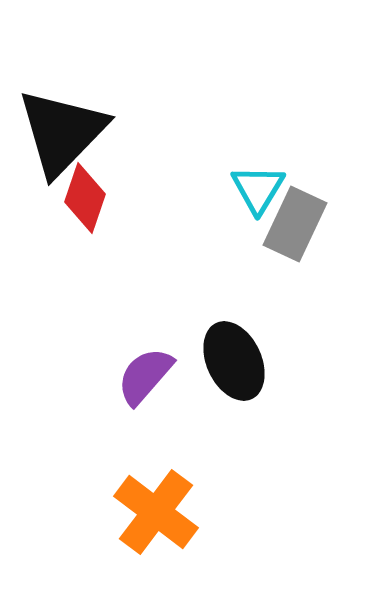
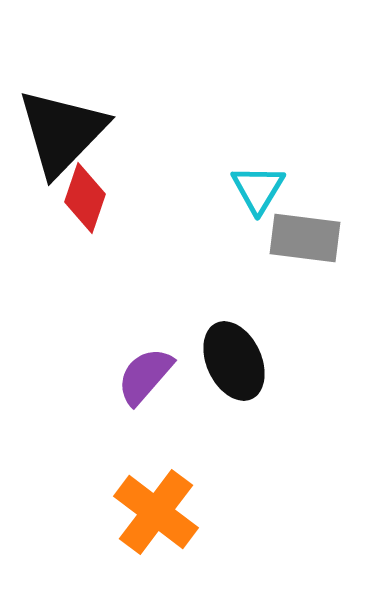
gray rectangle: moved 10 px right, 14 px down; rotated 72 degrees clockwise
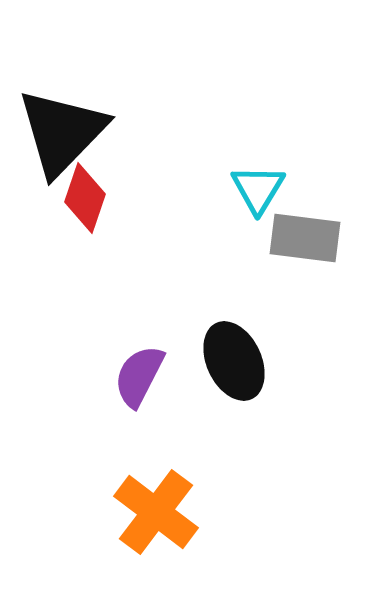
purple semicircle: moved 6 px left; rotated 14 degrees counterclockwise
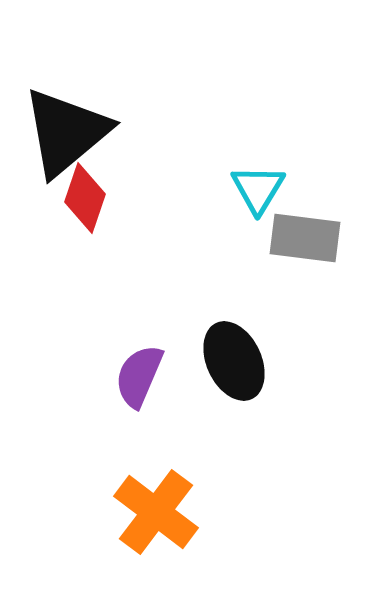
black triangle: moved 4 px right; rotated 6 degrees clockwise
purple semicircle: rotated 4 degrees counterclockwise
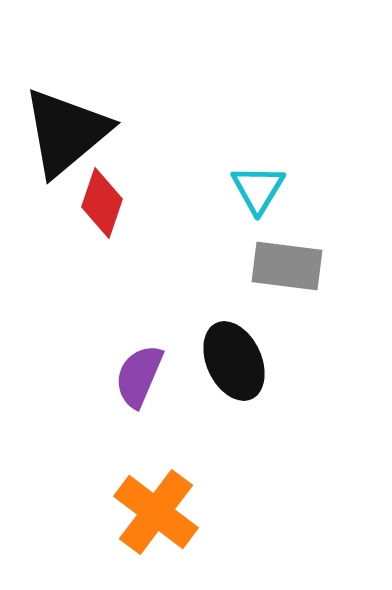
red diamond: moved 17 px right, 5 px down
gray rectangle: moved 18 px left, 28 px down
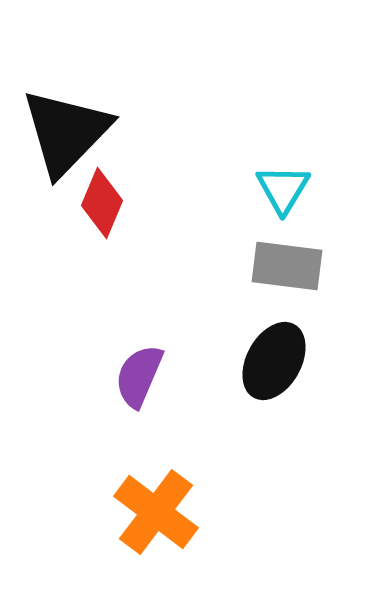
black triangle: rotated 6 degrees counterclockwise
cyan triangle: moved 25 px right
red diamond: rotated 4 degrees clockwise
black ellipse: moved 40 px right; rotated 54 degrees clockwise
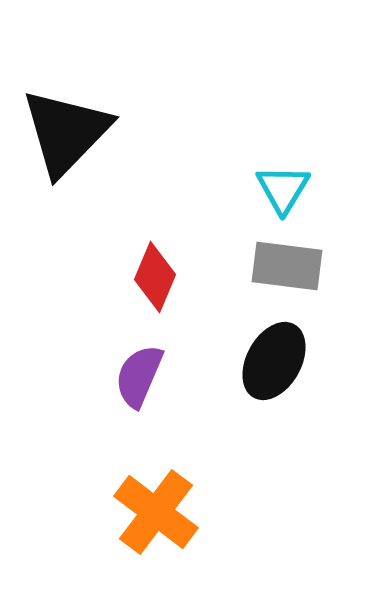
red diamond: moved 53 px right, 74 px down
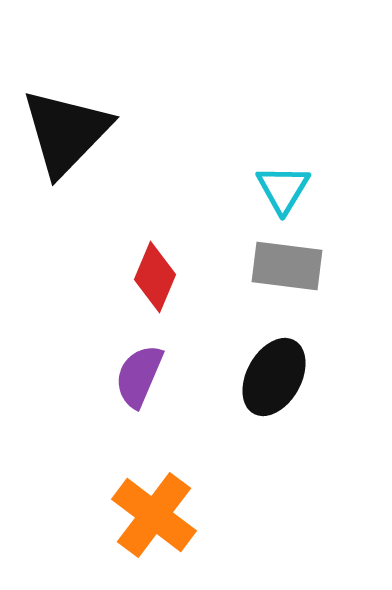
black ellipse: moved 16 px down
orange cross: moved 2 px left, 3 px down
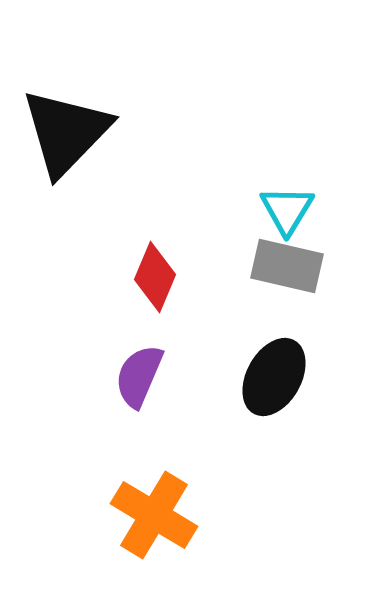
cyan triangle: moved 4 px right, 21 px down
gray rectangle: rotated 6 degrees clockwise
orange cross: rotated 6 degrees counterclockwise
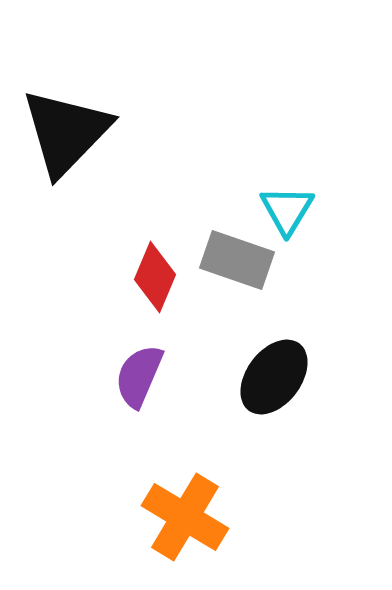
gray rectangle: moved 50 px left, 6 px up; rotated 6 degrees clockwise
black ellipse: rotated 8 degrees clockwise
orange cross: moved 31 px right, 2 px down
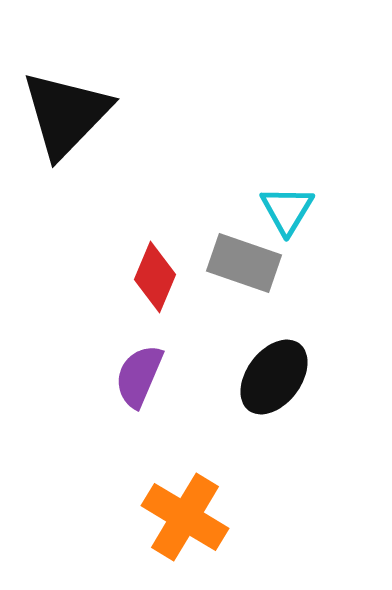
black triangle: moved 18 px up
gray rectangle: moved 7 px right, 3 px down
